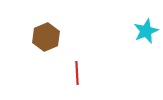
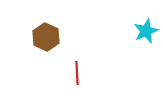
brown hexagon: rotated 12 degrees counterclockwise
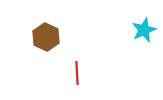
cyan star: moved 2 px left, 1 px up
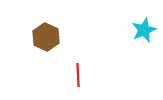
red line: moved 1 px right, 2 px down
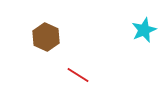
red line: rotated 55 degrees counterclockwise
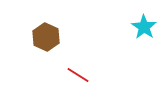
cyan star: moved 3 px up; rotated 15 degrees counterclockwise
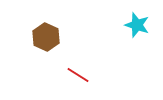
cyan star: moved 7 px left, 2 px up; rotated 15 degrees counterclockwise
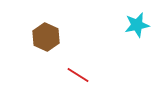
cyan star: rotated 30 degrees counterclockwise
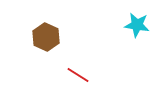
cyan star: rotated 20 degrees clockwise
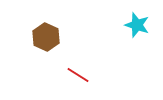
cyan star: rotated 10 degrees clockwise
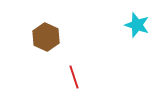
red line: moved 4 px left, 2 px down; rotated 40 degrees clockwise
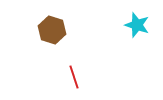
brown hexagon: moved 6 px right, 7 px up; rotated 8 degrees counterclockwise
